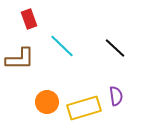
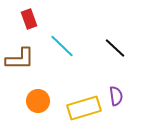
orange circle: moved 9 px left, 1 px up
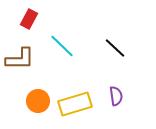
red rectangle: rotated 48 degrees clockwise
yellow rectangle: moved 9 px left, 4 px up
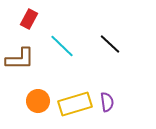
black line: moved 5 px left, 4 px up
purple semicircle: moved 9 px left, 6 px down
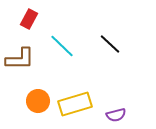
purple semicircle: moved 9 px right, 13 px down; rotated 84 degrees clockwise
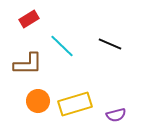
red rectangle: rotated 30 degrees clockwise
black line: rotated 20 degrees counterclockwise
brown L-shape: moved 8 px right, 5 px down
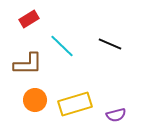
orange circle: moved 3 px left, 1 px up
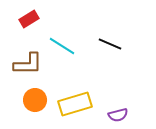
cyan line: rotated 12 degrees counterclockwise
purple semicircle: moved 2 px right
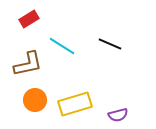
brown L-shape: rotated 12 degrees counterclockwise
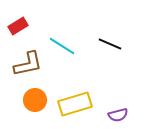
red rectangle: moved 11 px left, 7 px down
